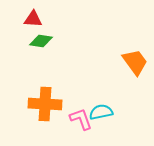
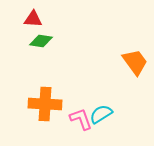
cyan semicircle: moved 2 px down; rotated 20 degrees counterclockwise
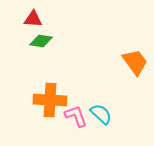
orange cross: moved 5 px right, 4 px up
cyan semicircle: rotated 75 degrees clockwise
pink L-shape: moved 5 px left, 3 px up
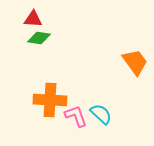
green diamond: moved 2 px left, 3 px up
